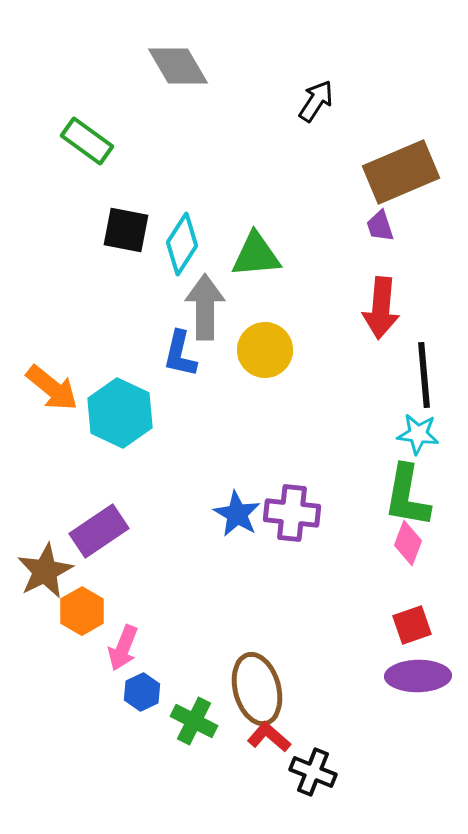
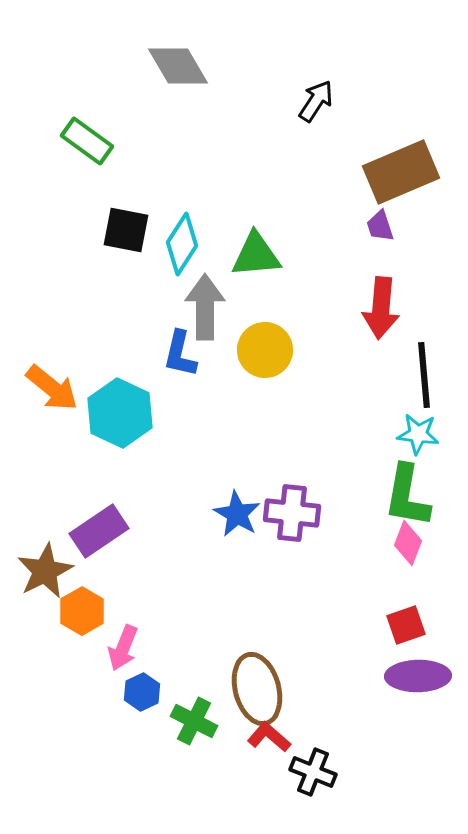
red square: moved 6 px left
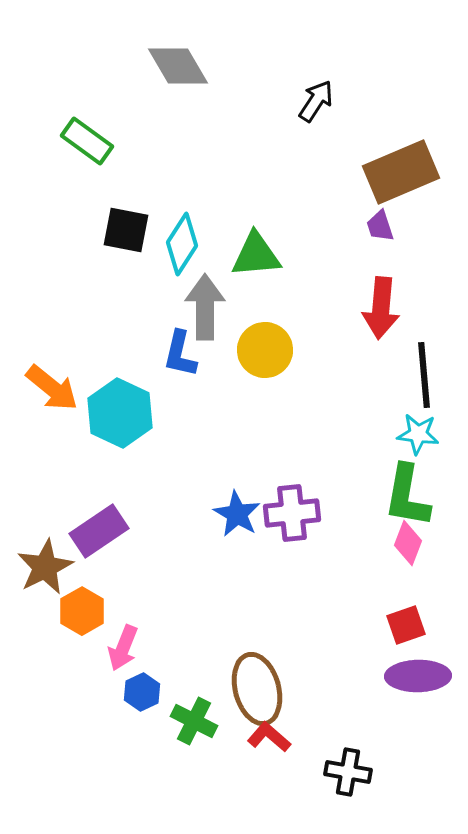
purple cross: rotated 12 degrees counterclockwise
brown star: moved 4 px up
black cross: moved 35 px right; rotated 12 degrees counterclockwise
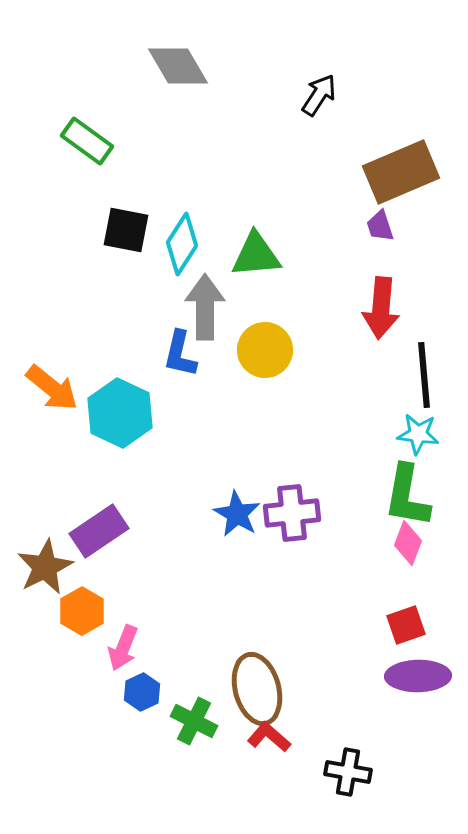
black arrow: moved 3 px right, 6 px up
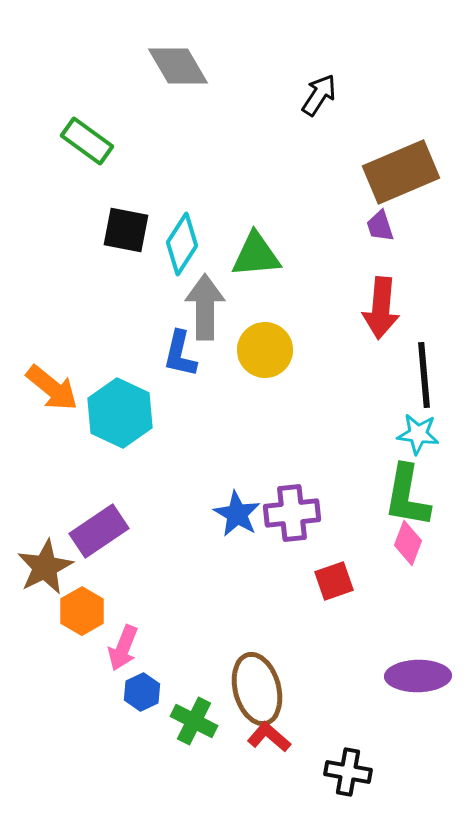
red square: moved 72 px left, 44 px up
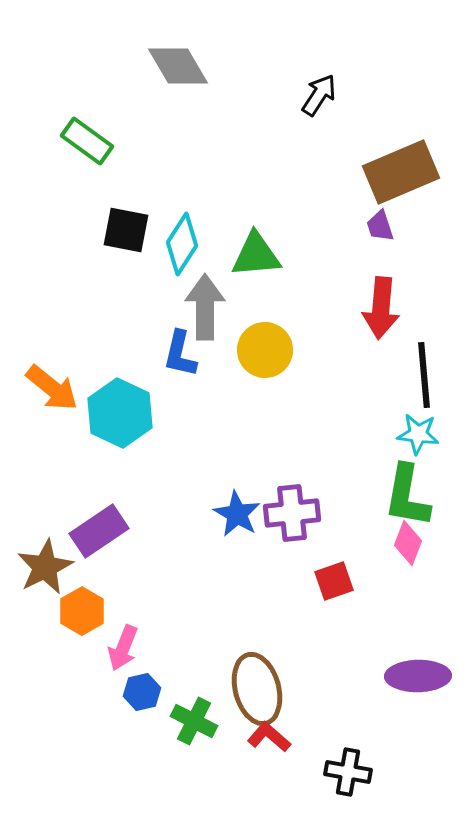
blue hexagon: rotated 12 degrees clockwise
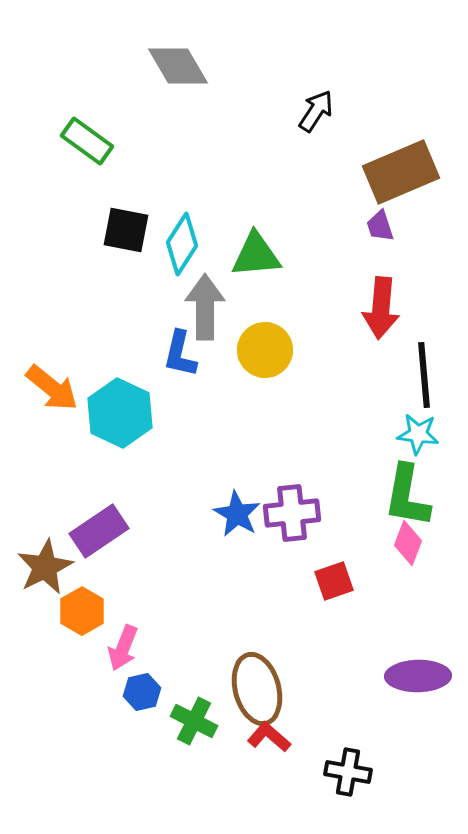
black arrow: moved 3 px left, 16 px down
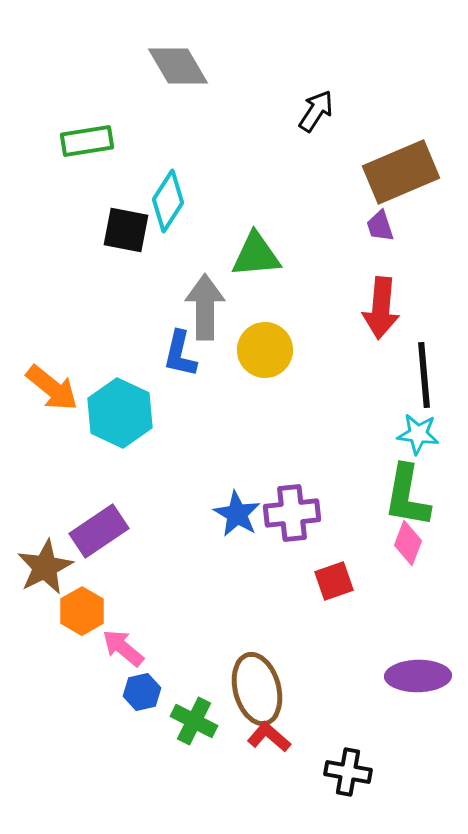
green rectangle: rotated 45 degrees counterclockwise
cyan diamond: moved 14 px left, 43 px up
pink arrow: rotated 108 degrees clockwise
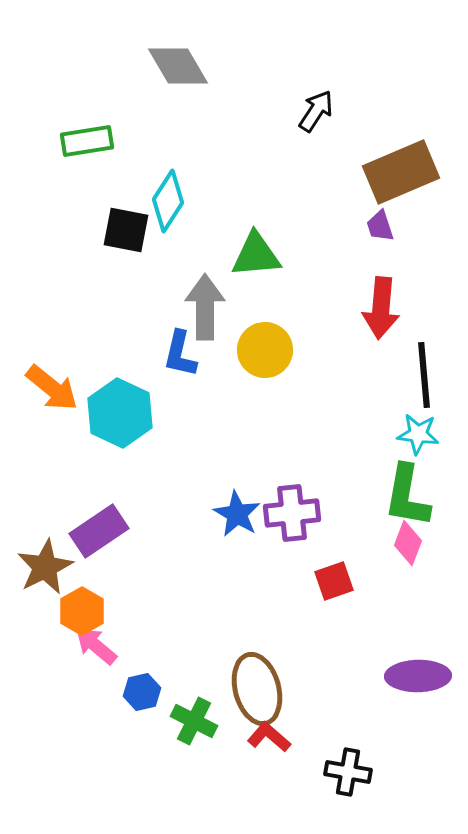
pink arrow: moved 27 px left, 2 px up
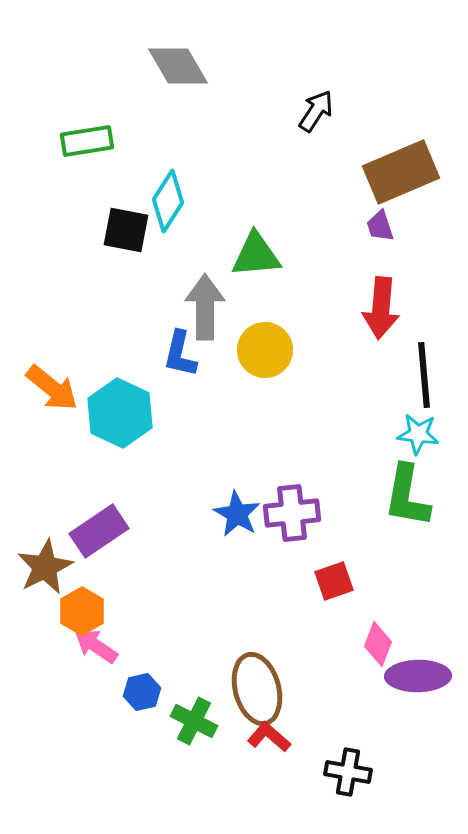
pink diamond: moved 30 px left, 101 px down
pink arrow: rotated 6 degrees counterclockwise
